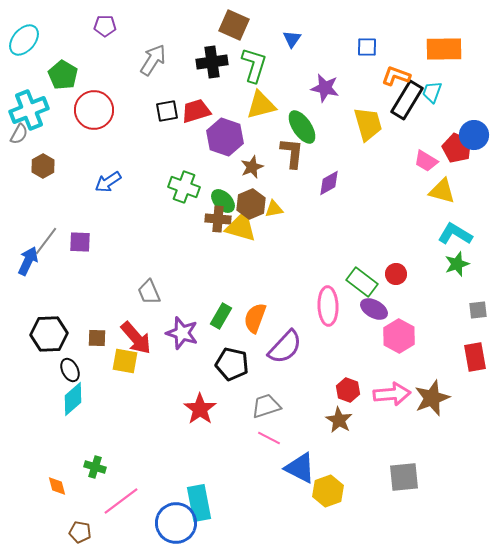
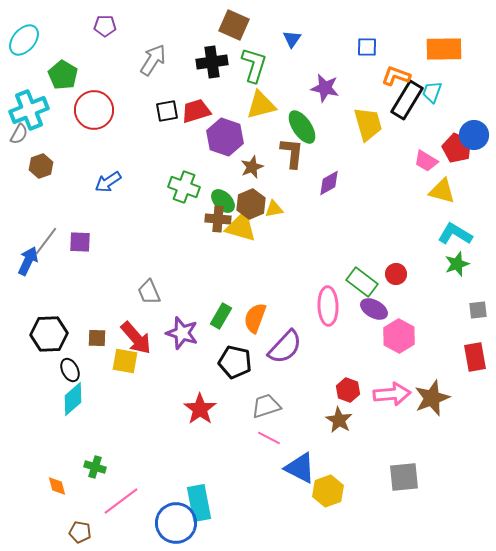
brown hexagon at (43, 166): moved 2 px left; rotated 10 degrees clockwise
black pentagon at (232, 364): moved 3 px right, 2 px up
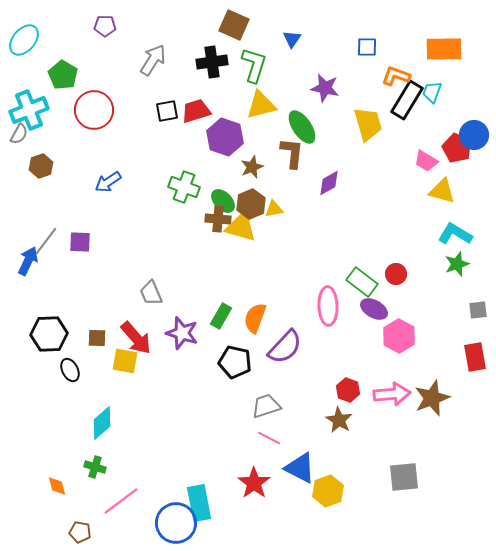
gray trapezoid at (149, 292): moved 2 px right, 1 px down
cyan diamond at (73, 399): moved 29 px right, 24 px down
red star at (200, 409): moved 54 px right, 74 px down
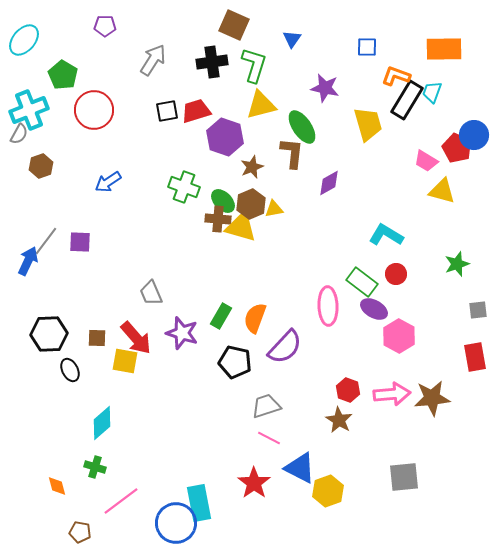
cyan L-shape at (455, 234): moved 69 px left, 1 px down
brown star at (432, 398): rotated 15 degrees clockwise
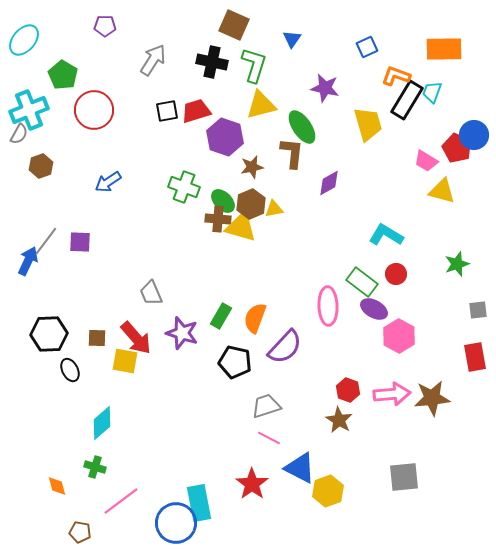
blue square at (367, 47): rotated 25 degrees counterclockwise
black cross at (212, 62): rotated 20 degrees clockwise
brown star at (252, 167): rotated 10 degrees clockwise
red star at (254, 483): moved 2 px left, 1 px down
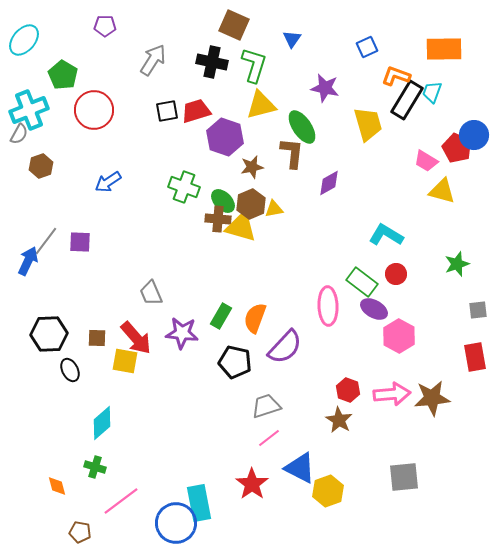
purple star at (182, 333): rotated 12 degrees counterclockwise
pink line at (269, 438): rotated 65 degrees counterclockwise
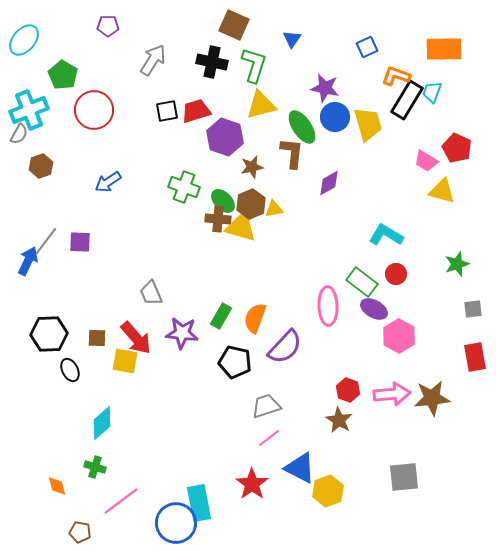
purple pentagon at (105, 26): moved 3 px right
blue circle at (474, 135): moved 139 px left, 18 px up
gray square at (478, 310): moved 5 px left, 1 px up
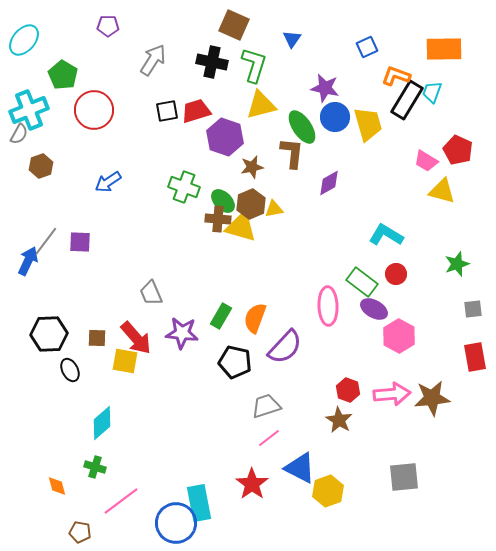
red pentagon at (457, 148): moved 1 px right, 2 px down
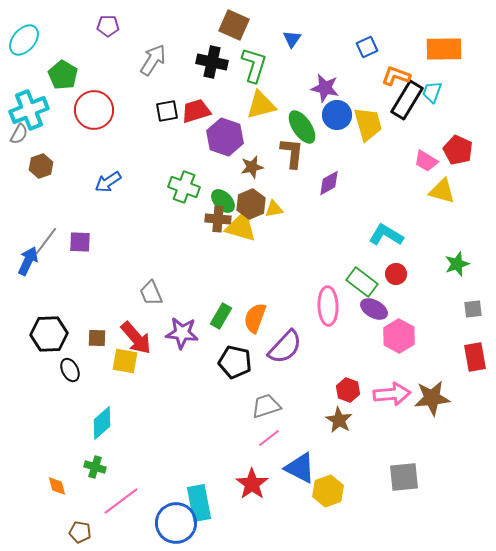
blue circle at (335, 117): moved 2 px right, 2 px up
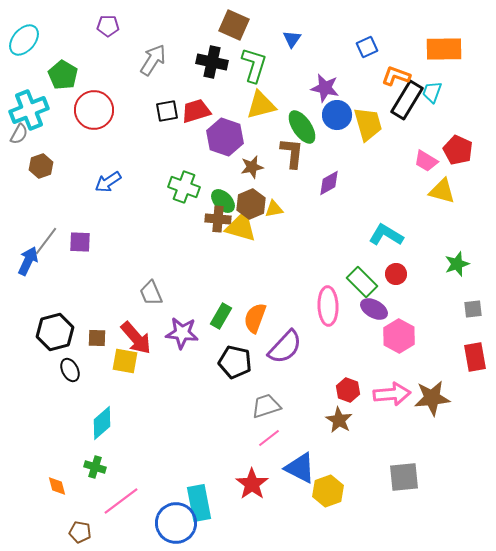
green rectangle at (362, 282): rotated 8 degrees clockwise
black hexagon at (49, 334): moved 6 px right, 2 px up; rotated 12 degrees counterclockwise
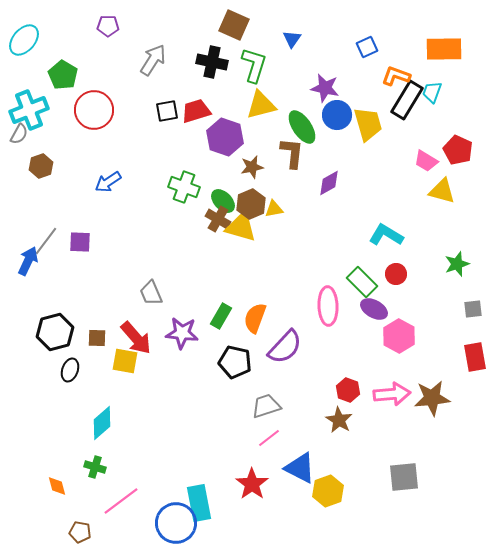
brown cross at (218, 219): rotated 25 degrees clockwise
black ellipse at (70, 370): rotated 45 degrees clockwise
